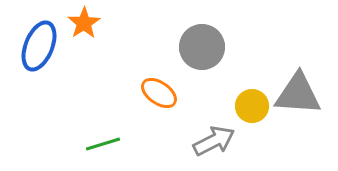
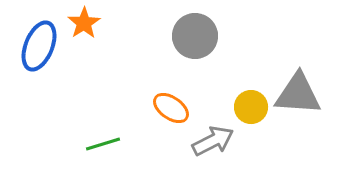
gray circle: moved 7 px left, 11 px up
orange ellipse: moved 12 px right, 15 px down
yellow circle: moved 1 px left, 1 px down
gray arrow: moved 1 px left
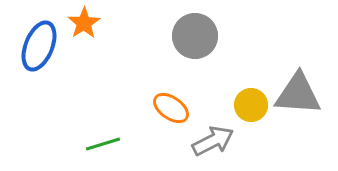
yellow circle: moved 2 px up
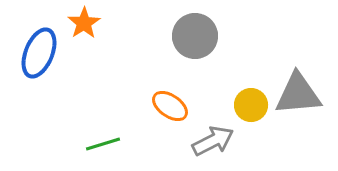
blue ellipse: moved 7 px down
gray triangle: rotated 9 degrees counterclockwise
orange ellipse: moved 1 px left, 2 px up
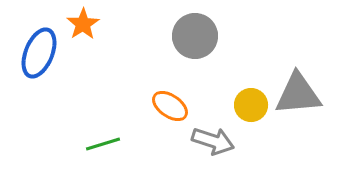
orange star: moved 1 px left, 1 px down
gray arrow: rotated 45 degrees clockwise
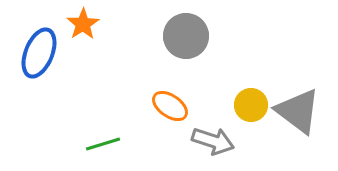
gray circle: moved 9 px left
gray triangle: moved 17 px down; rotated 42 degrees clockwise
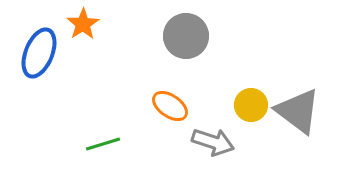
gray arrow: moved 1 px down
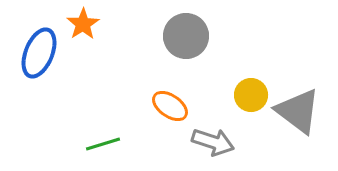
yellow circle: moved 10 px up
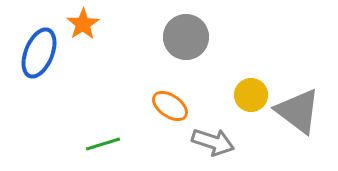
gray circle: moved 1 px down
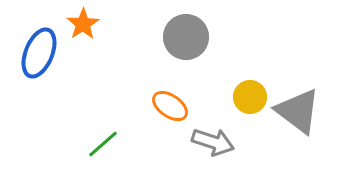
yellow circle: moved 1 px left, 2 px down
green line: rotated 24 degrees counterclockwise
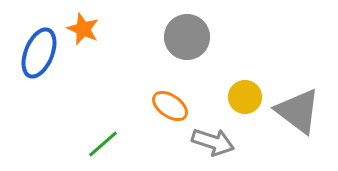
orange star: moved 5 px down; rotated 16 degrees counterclockwise
gray circle: moved 1 px right
yellow circle: moved 5 px left
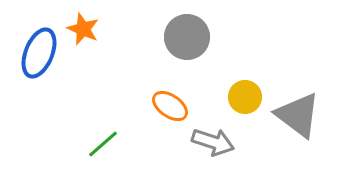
gray triangle: moved 4 px down
